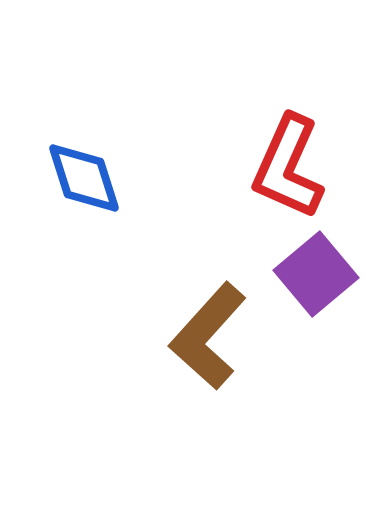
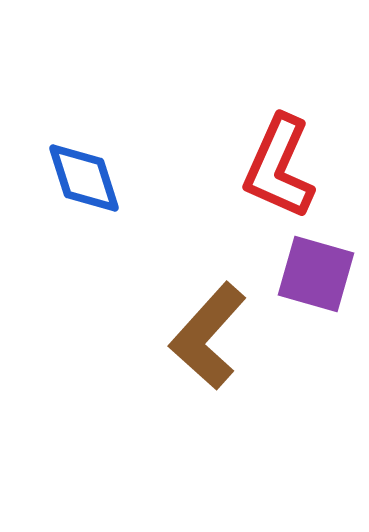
red L-shape: moved 9 px left
purple square: rotated 34 degrees counterclockwise
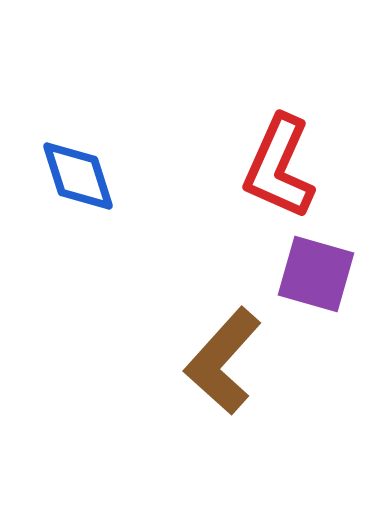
blue diamond: moved 6 px left, 2 px up
brown L-shape: moved 15 px right, 25 px down
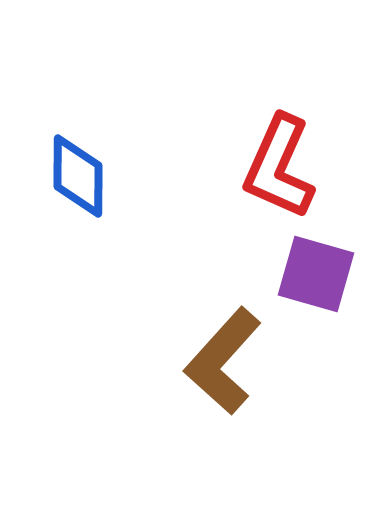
blue diamond: rotated 18 degrees clockwise
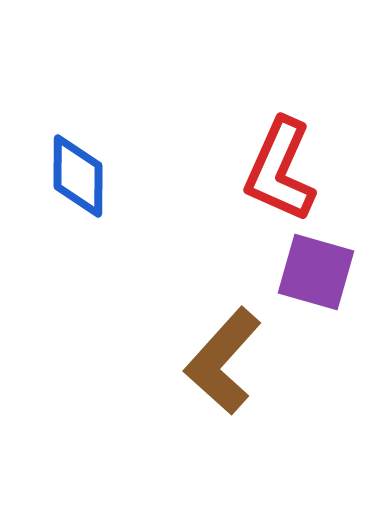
red L-shape: moved 1 px right, 3 px down
purple square: moved 2 px up
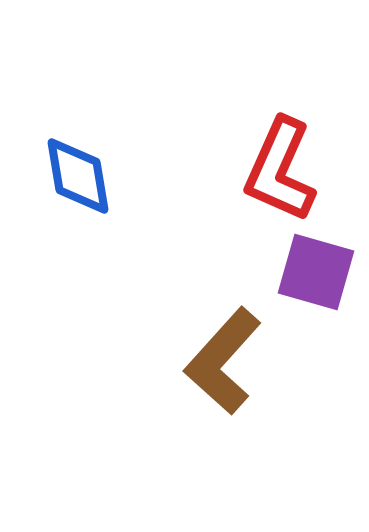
blue diamond: rotated 10 degrees counterclockwise
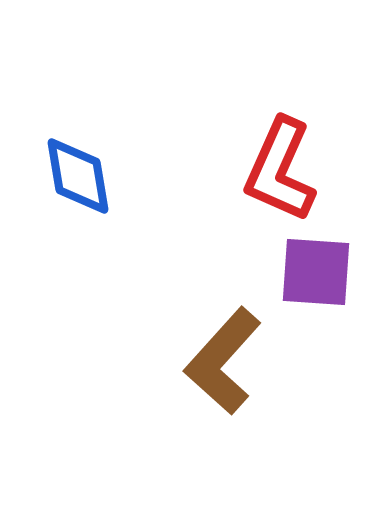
purple square: rotated 12 degrees counterclockwise
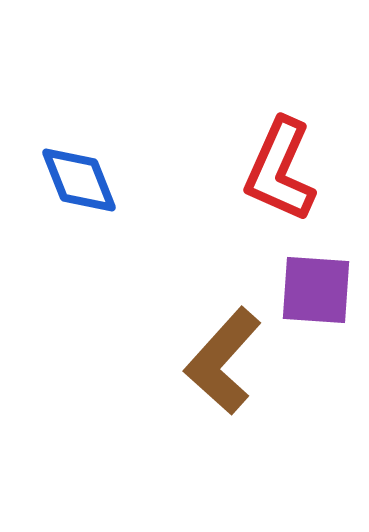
blue diamond: moved 1 px right, 4 px down; rotated 12 degrees counterclockwise
purple square: moved 18 px down
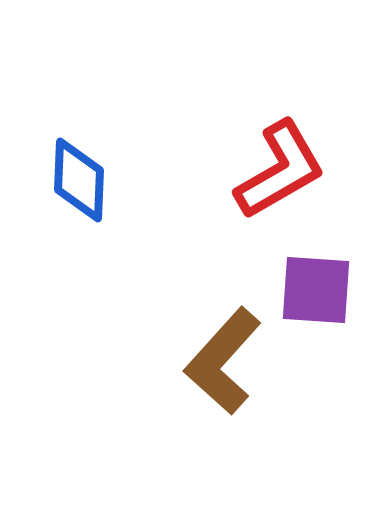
red L-shape: rotated 144 degrees counterclockwise
blue diamond: rotated 24 degrees clockwise
